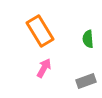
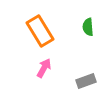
green semicircle: moved 12 px up
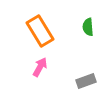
pink arrow: moved 4 px left, 1 px up
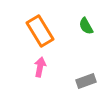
green semicircle: moved 2 px left, 1 px up; rotated 24 degrees counterclockwise
pink arrow: rotated 18 degrees counterclockwise
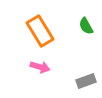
pink arrow: rotated 96 degrees clockwise
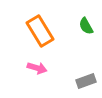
pink arrow: moved 3 px left, 1 px down
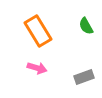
orange rectangle: moved 2 px left
gray rectangle: moved 2 px left, 4 px up
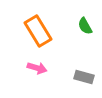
green semicircle: moved 1 px left
gray rectangle: rotated 36 degrees clockwise
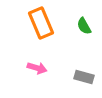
green semicircle: moved 1 px left
orange rectangle: moved 3 px right, 8 px up; rotated 8 degrees clockwise
